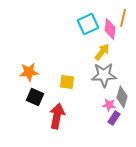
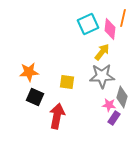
gray star: moved 2 px left, 1 px down
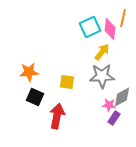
cyan square: moved 2 px right, 3 px down
gray diamond: rotated 45 degrees clockwise
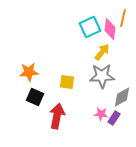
pink star: moved 8 px left, 9 px down
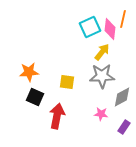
orange line: moved 1 px down
purple rectangle: moved 10 px right, 9 px down
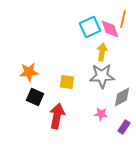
pink diamond: rotated 25 degrees counterclockwise
yellow arrow: rotated 30 degrees counterclockwise
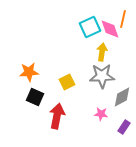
yellow square: rotated 35 degrees counterclockwise
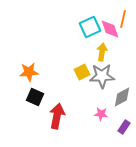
yellow square: moved 15 px right, 10 px up
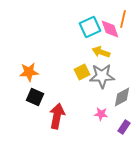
yellow arrow: moved 1 px left; rotated 78 degrees counterclockwise
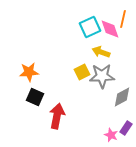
pink star: moved 10 px right, 21 px down; rotated 16 degrees clockwise
purple rectangle: moved 2 px right, 1 px down
